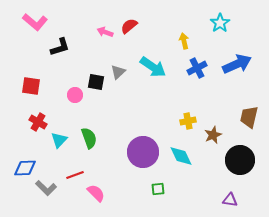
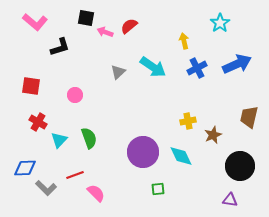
black square: moved 10 px left, 64 px up
black circle: moved 6 px down
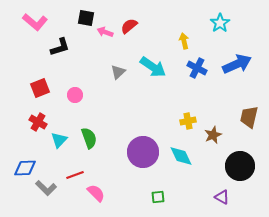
blue cross: rotated 36 degrees counterclockwise
red square: moved 9 px right, 2 px down; rotated 30 degrees counterclockwise
green square: moved 8 px down
purple triangle: moved 8 px left, 3 px up; rotated 21 degrees clockwise
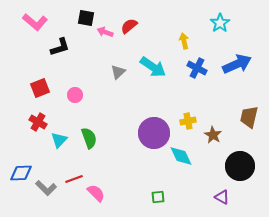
brown star: rotated 18 degrees counterclockwise
purple circle: moved 11 px right, 19 px up
blue diamond: moved 4 px left, 5 px down
red line: moved 1 px left, 4 px down
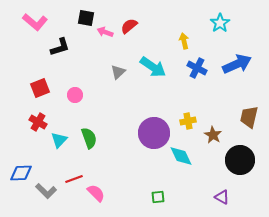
black circle: moved 6 px up
gray L-shape: moved 3 px down
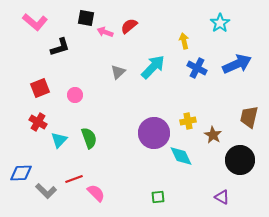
cyan arrow: rotated 80 degrees counterclockwise
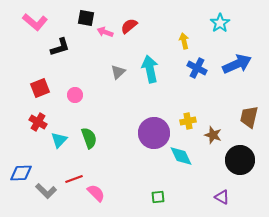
cyan arrow: moved 3 px left, 2 px down; rotated 56 degrees counterclockwise
brown star: rotated 12 degrees counterclockwise
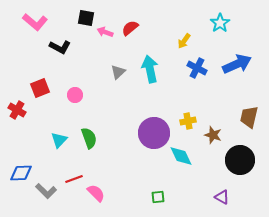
red semicircle: moved 1 px right, 2 px down
yellow arrow: rotated 133 degrees counterclockwise
black L-shape: rotated 45 degrees clockwise
red cross: moved 21 px left, 12 px up
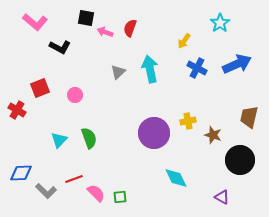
red semicircle: rotated 30 degrees counterclockwise
cyan diamond: moved 5 px left, 22 px down
green square: moved 38 px left
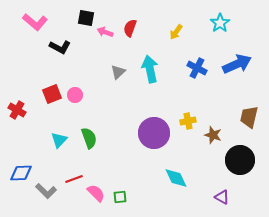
yellow arrow: moved 8 px left, 9 px up
red square: moved 12 px right, 6 px down
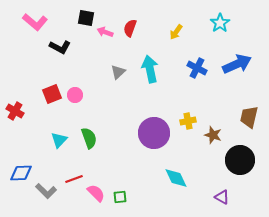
red cross: moved 2 px left, 1 px down
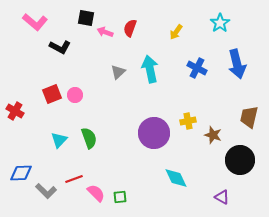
blue arrow: rotated 100 degrees clockwise
